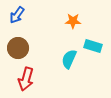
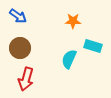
blue arrow: moved 1 px right, 1 px down; rotated 90 degrees counterclockwise
brown circle: moved 2 px right
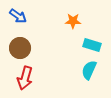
cyan rectangle: moved 1 px left, 1 px up
cyan semicircle: moved 20 px right, 11 px down
red arrow: moved 1 px left, 1 px up
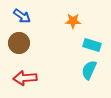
blue arrow: moved 4 px right
brown circle: moved 1 px left, 5 px up
red arrow: rotated 70 degrees clockwise
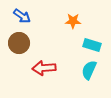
red arrow: moved 19 px right, 10 px up
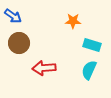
blue arrow: moved 9 px left
